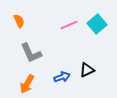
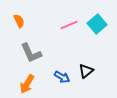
black triangle: moved 1 px left, 1 px down; rotated 14 degrees counterclockwise
blue arrow: rotated 49 degrees clockwise
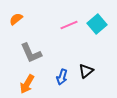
orange semicircle: moved 3 px left, 2 px up; rotated 104 degrees counterclockwise
blue arrow: rotated 77 degrees clockwise
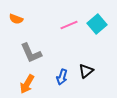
orange semicircle: rotated 120 degrees counterclockwise
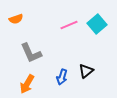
orange semicircle: rotated 40 degrees counterclockwise
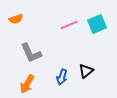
cyan square: rotated 18 degrees clockwise
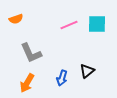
cyan square: rotated 24 degrees clockwise
black triangle: moved 1 px right
blue arrow: moved 1 px down
orange arrow: moved 1 px up
